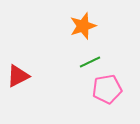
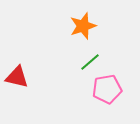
green line: rotated 15 degrees counterclockwise
red triangle: moved 1 px left, 1 px down; rotated 40 degrees clockwise
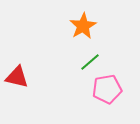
orange star: rotated 12 degrees counterclockwise
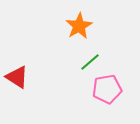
orange star: moved 4 px left
red triangle: rotated 20 degrees clockwise
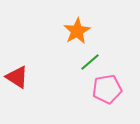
orange star: moved 2 px left, 5 px down
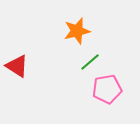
orange star: rotated 16 degrees clockwise
red triangle: moved 11 px up
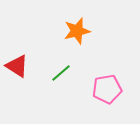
green line: moved 29 px left, 11 px down
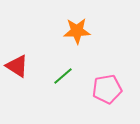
orange star: rotated 12 degrees clockwise
green line: moved 2 px right, 3 px down
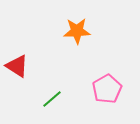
green line: moved 11 px left, 23 px down
pink pentagon: rotated 20 degrees counterclockwise
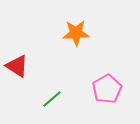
orange star: moved 1 px left, 2 px down
